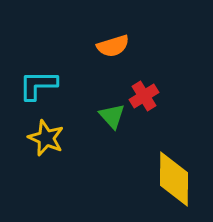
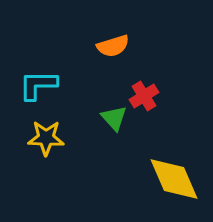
green triangle: moved 2 px right, 2 px down
yellow star: rotated 21 degrees counterclockwise
yellow diamond: rotated 24 degrees counterclockwise
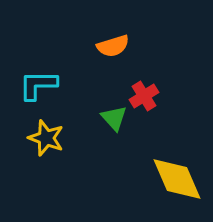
yellow star: rotated 18 degrees clockwise
yellow diamond: moved 3 px right
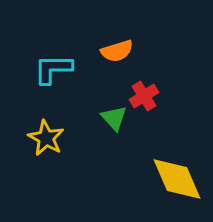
orange semicircle: moved 4 px right, 5 px down
cyan L-shape: moved 15 px right, 16 px up
yellow star: rotated 9 degrees clockwise
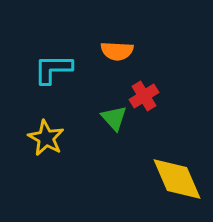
orange semicircle: rotated 20 degrees clockwise
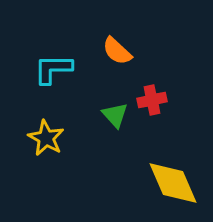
orange semicircle: rotated 40 degrees clockwise
red cross: moved 8 px right, 4 px down; rotated 20 degrees clockwise
green triangle: moved 1 px right, 3 px up
yellow diamond: moved 4 px left, 4 px down
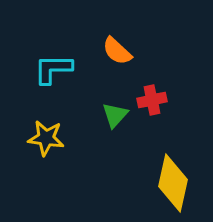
green triangle: rotated 24 degrees clockwise
yellow star: rotated 21 degrees counterclockwise
yellow diamond: rotated 36 degrees clockwise
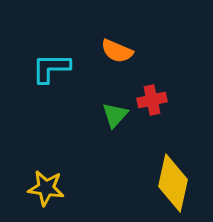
orange semicircle: rotated 20 degrees counterclockwise
cyan L-shape: moved 2 px left, 1 px up
yellow star: moved 50 px down
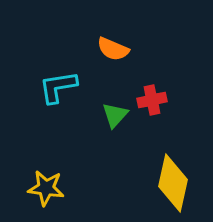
orange semicircle: moved 4 px left, 2 px up
cyan L-shape: moved 7 px right, 19 px down; rotated 9 degrees counterclockwise
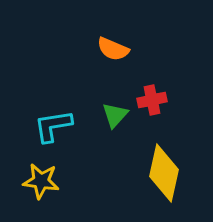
cyan L-shape: moved 5 px left, 39 px down
yellow diamond: moved 9 px left, 10 px up
yellow star: moved 5 px left, 7 px up
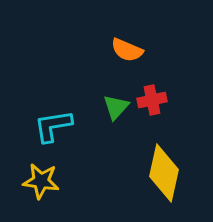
orange semicircle: moved 14 px right, 1 px down
green triangle: moved 1 px right, 8 px up
